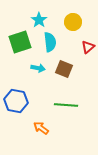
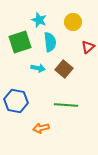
cyan star: rotated 14 degrees counterclockwise
brown square: rotated 18 degrees clockwise
orange arrow: rotated 49 degrees counterclockwise
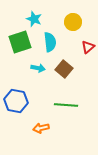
cyan star: moved 5 px left, 1 px up
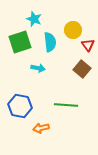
yellow circle: moved 8 px down
red triangle: moved 2 px up; rotated 24 degrees counterclockwise
brown square: moved 18 px right
blue hexagon: moved 4 px right, 5 px down
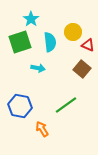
cyan star: moved 3 px left; rotated 14 degrees clockwise
yellow circle: moved 2 px down
red triangle: rotated 32 degrees counterclockwise
green line: rotated 40 degrees counterclockwise
orange arrow: moved 1 px right, 1 px down; rotated 70 degrees clockwise
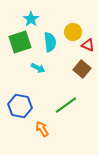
cyan arrow: rotated 16 degrees clockwise
